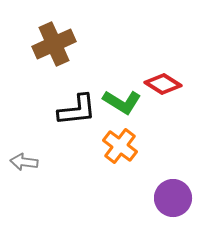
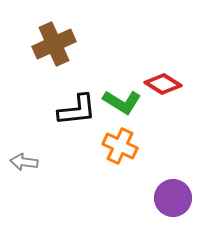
orange cross: rotated 12 degrees counterclockwise
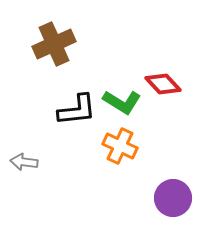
red diamond: rotated 15 degrees clockwise
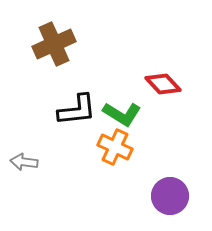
green L-shape: moved 12 px down
orange cross: moved 5 px left, 1 px down
purple circle: moved 3 px left, 2 px up
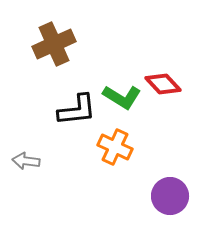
green L-shape: moved 17 px up
gray arrow: moved 2 px right, 1 px up
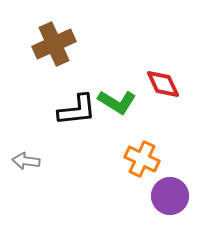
red diamond: rotated 18 degrees clockwise
green L-shape: moved 5 px left, 5 px down
orange cross: moved 27 px right, 12 px down
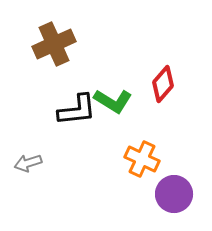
red diamond: rotated 66 degrees clockwise
green L-shape: moved 4 px left, 1 px up
gray arrow: moved 2 px right, 2 px down; rotated 24 degrees counterclockwise
purple circle: moved 4 px right, 2 px up
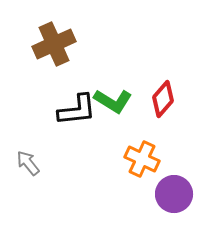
red diamond: moved 15 px down
gray arrow: rotated 68 degrees clockwise
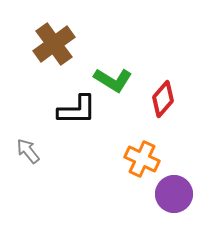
brown cross: rotated 12 degrees counterclockwise
green L-shape: moved 21 px up
black L-shape: rotated 6 degrees clockwise
gray arrow: moved 12 px up
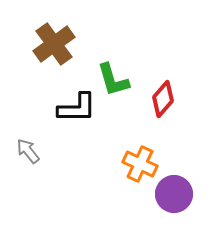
green L-shape: rotated 42 degrees clockwise
black L-shape: moved 2 px up
orange cross: moved 2 px left, 5 px down
